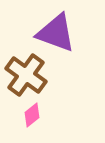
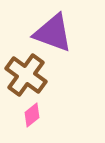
purple triangle: moved 3 px left
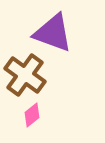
brown cross: moved 1 px left
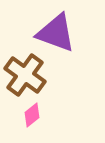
purple triangle: moved 3 px right
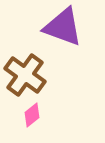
purple triangle: moved 7 px right, 6 px up
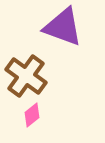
brown cross: moved 1 px right, 1 px down
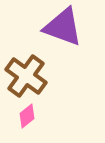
pink diamond: moved 5 px left, 1 px down
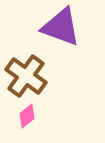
purple triangle: moved 2 px left
